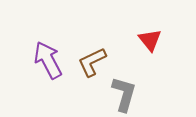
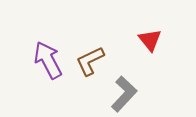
brown L-shape: moved 2 px left, 1 px up
gray L-shape: rotated 27 degrees clockwise
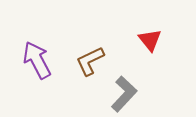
purple arrow: moved 11 px left
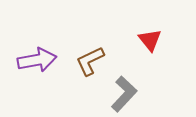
purple arrow: rotated 108 degrees clockwise
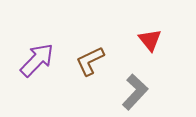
purple arrow: rotated 36 degrees counterclockwise
gray L-shape: moved 11 px right, 2 px up
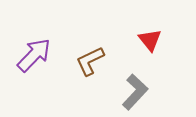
purple arrow: moved 3 px left, 5 px up
